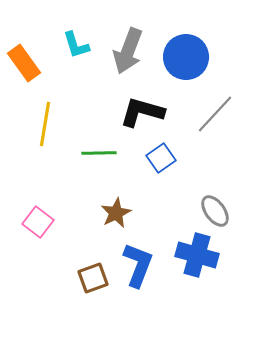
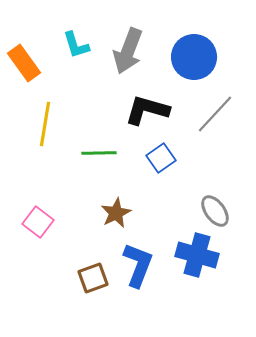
blue circle: moved 8 px right
black L-shape: moved 5 px right, 2 px up
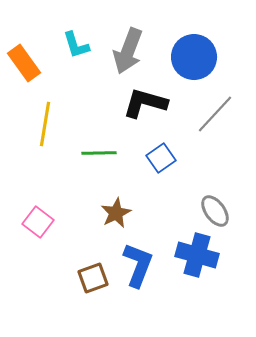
black L-shape: moved 2 px left, 7 px up
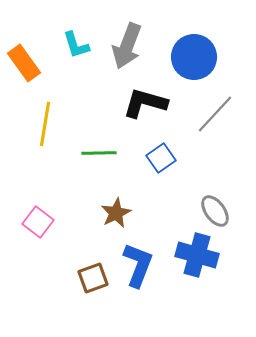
gray arrow: moved 1 px left, 5 px up
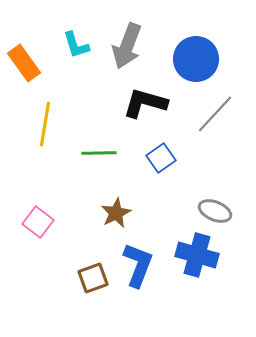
blue circle: moved 2 px right, 2 px down
gray ellipse: rotated 32 degrees counterclockwise
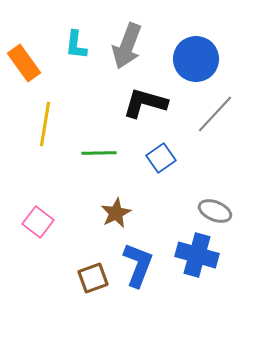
cyan L-shape: rotated 24 degrees clockwise
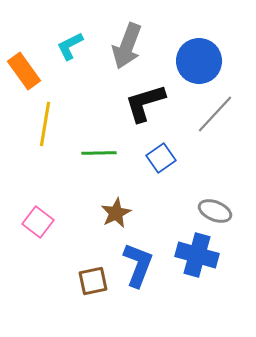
cyan L-shape: moved 6 px left, 1 px down; rotated 56 degrees clockwise
blue circle: moved 3 px right, 2 px down
orange rectangle: moved 8 px down
black L-shape: rotated 33 degrees counterclockwise
brown square: moved 3 px down; rotated 8 degrees clockwise
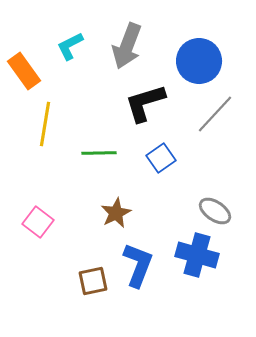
gray ellipse: rotated 12 degrees clockwise
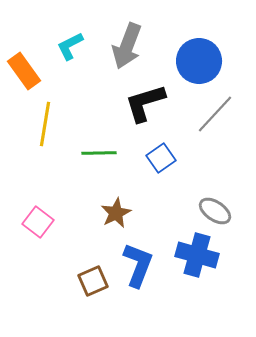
brown square: rotated 12 degrees counterclockwise
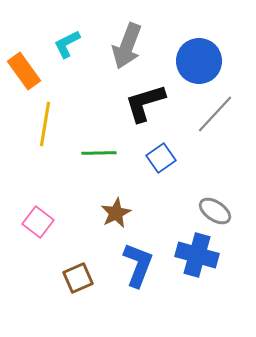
cyan L-shape: moved 3 px left, 2 px up
brown square: moved 15 px left, 3 px up
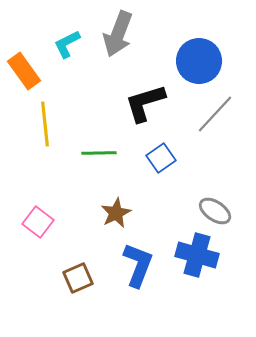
gray arrow: moved 9 px left, 12 px up
yellow line: rotated 15 degrees counterclockwise
